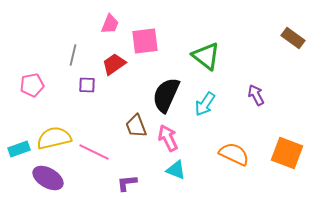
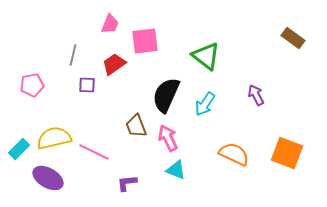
cyan rectangle: rotated 25 degrees counterclockwise
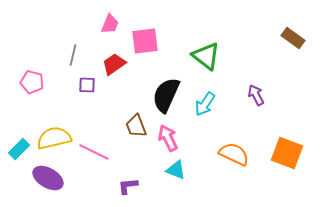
pink pentagon: moved 3 px up; rotated 25 degrees clockwise
purple L-shape: moved 1 px right, 3 px down
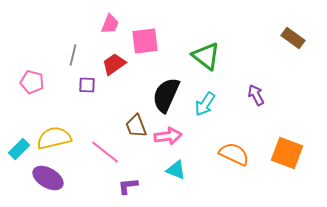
pink arrow: moved 2 px up; rotated 108 degrees clockwise
pink line: moved 11 px right; rotated 12 degrees clockwise
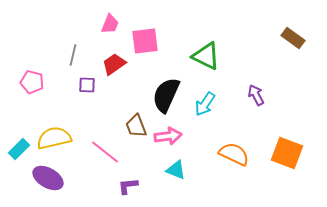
green triangle: rotated 12 degrees counterclockwise
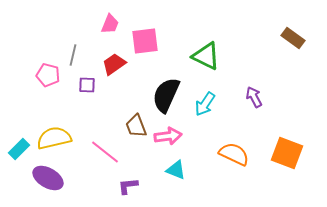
pink pentagon: moved 16 px right, 7 px up
purple arrow: moved 2 px left, 2 px down
